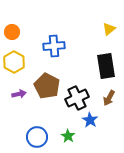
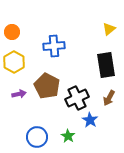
black rectangle: moved 1 px up
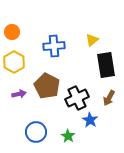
yellow triangle: moved 17 px left, 11 px down
blue circle: moved 1 px left, 5 px up
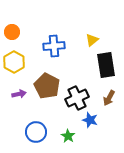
blue star: rotated 14 degrees counterclockwise
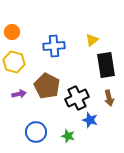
yellow hexagon: rotated 15 degrees counterclockwise
brown arrow: rotated 42 degrees counterclockwise
green star: rotated 16 degrees counterclockwise
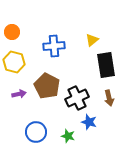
blue star: moved 1 px left, 2 px down
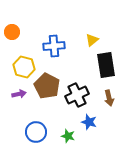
yellow hexagon: moved 10 px right, 5 px down
black cross: moved 3 px up
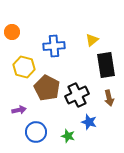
brown pentagon: moved 2 px down
purple arrow: moved 16 px down
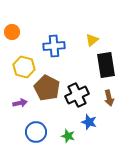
purple arrow: moved 1 px right, 7 px up
